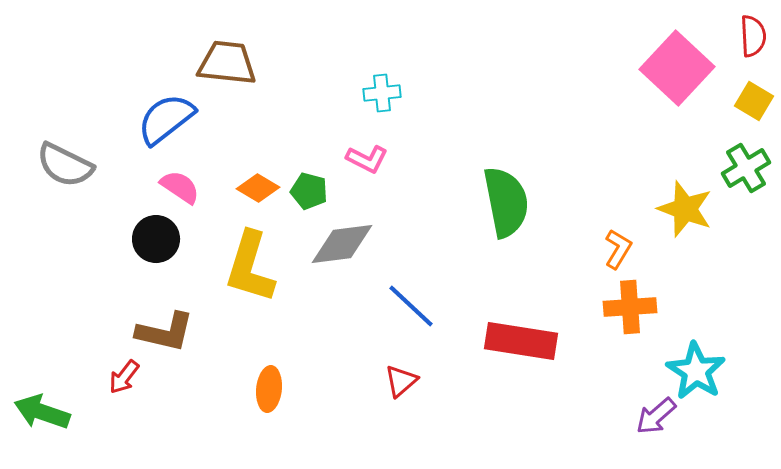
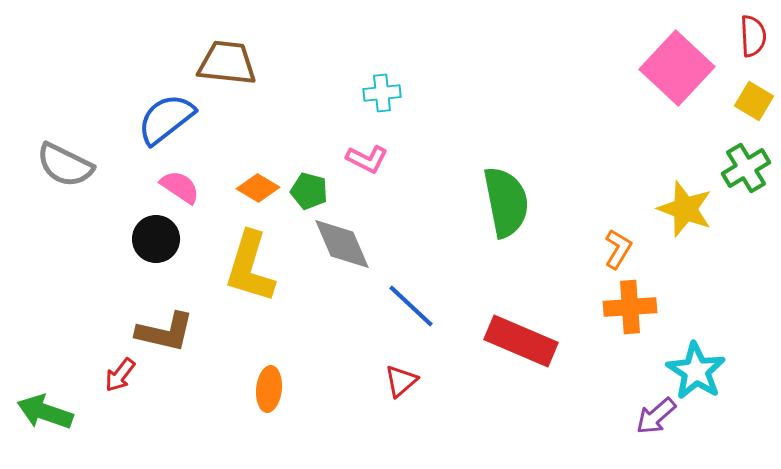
gray diamond: rotated 74 degrees clockwise
red rectangle: rotated 14 degrees clockwise
red arrow: moved 4 px left, 2 px up
green arrow: moved 3 px right
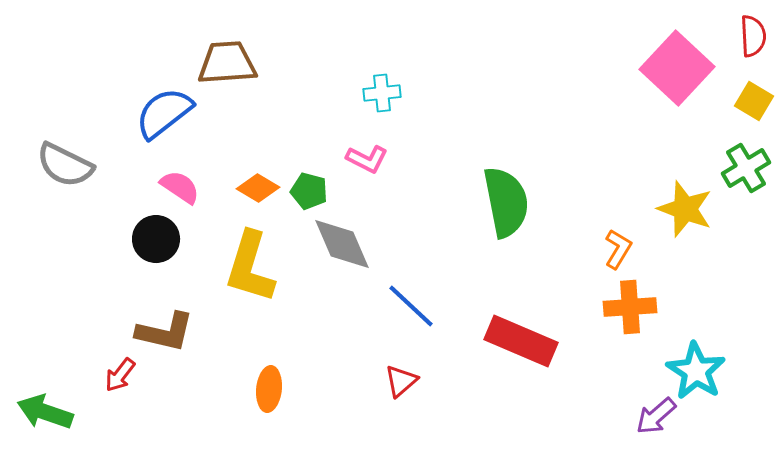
brown trapezoid: rotated 10 degrees counterclockwise
blue semicircle: moved 2 px left, 6 px up
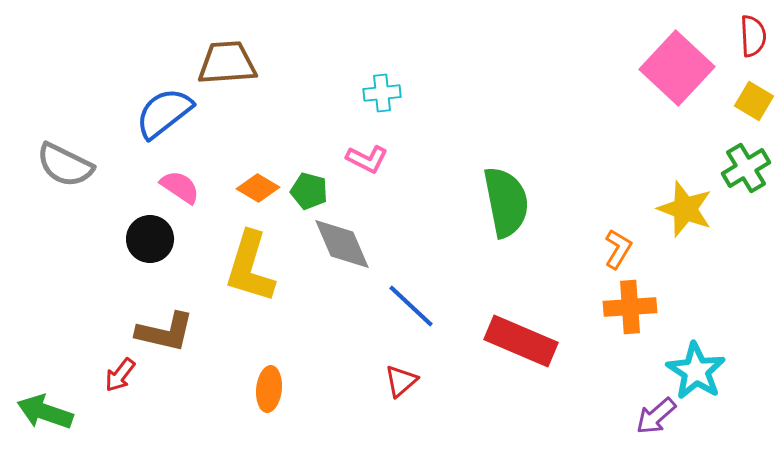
black circle: moved 6 px left
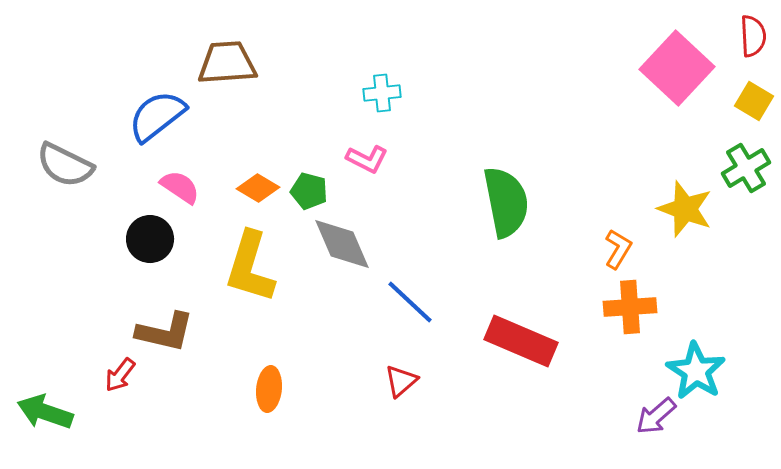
blue semicircle: moved 7 px left, 3 px down
blue line: moved 1 px left, 4 px up
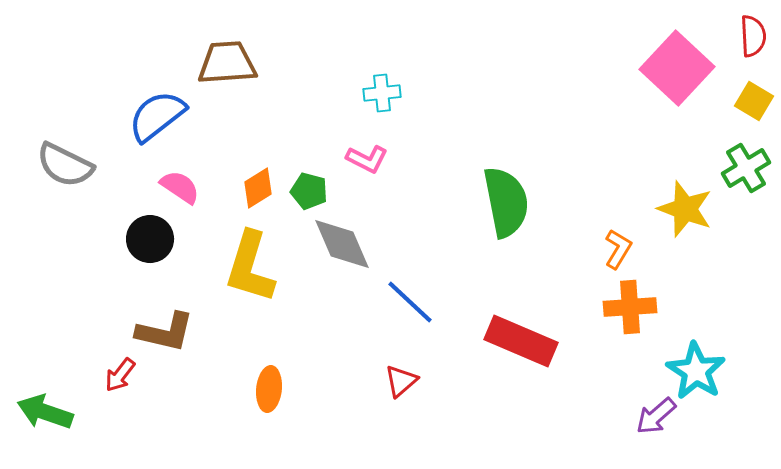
orange diamond: rotated 63 degrees counterclockwise
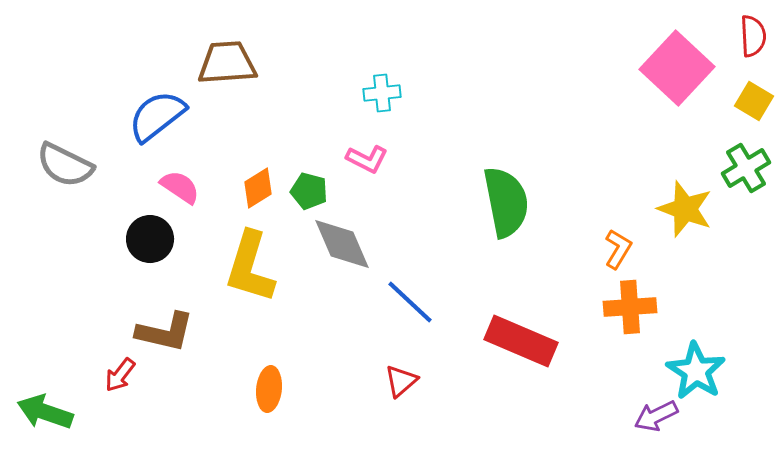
purple arrow: rotated 15 degrees clockwise
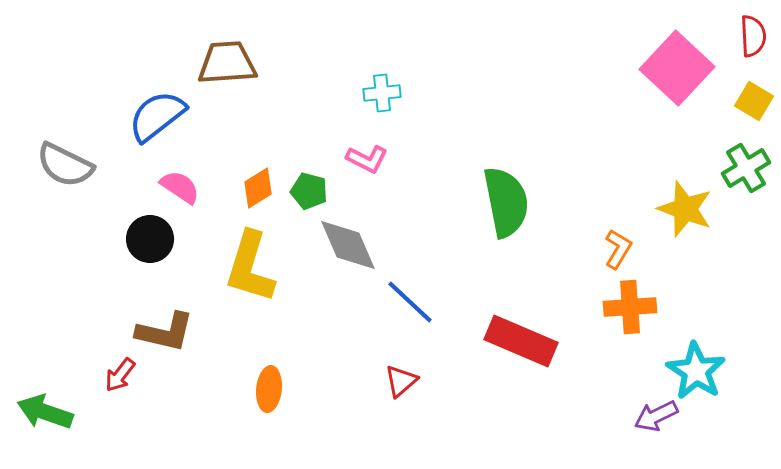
gray diamond: moved 6 px right, 1 px down
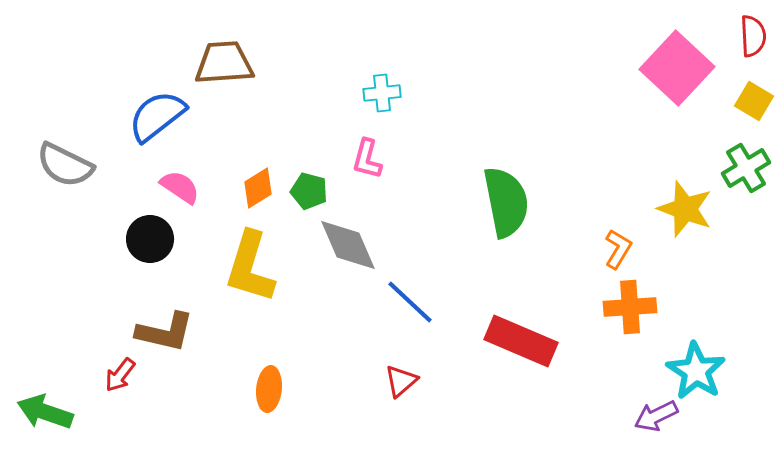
brown trapezoid: moved 3 px left
pink L-shape: rotated 78 degrees clockwise
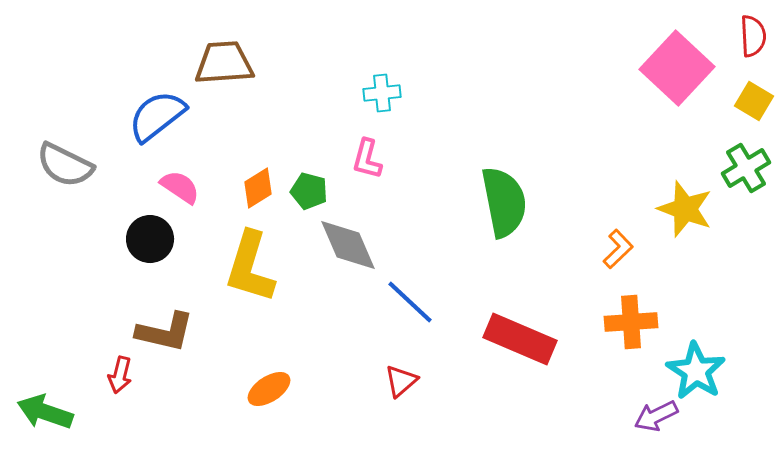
green semicircle: moved 2 px left
orange L-shape: rotated 15 degrees clockwise
orange cross: moved 1 px right, 15 px down
red rectangle: moved 1 px left, 2 px up
red arrow: rotated 24 degrees counterclockwise
orange ellipse: rotated 51 degrees clockwise
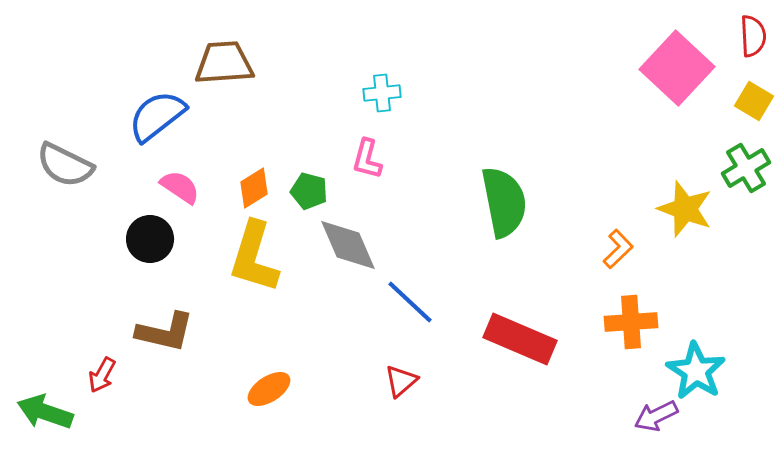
orange diamond: moved 4 px left
yellow L-shape: moved 4 px right, 10 px up
red arrow: moved 18 px left; rotated 15 degrees clockwise
